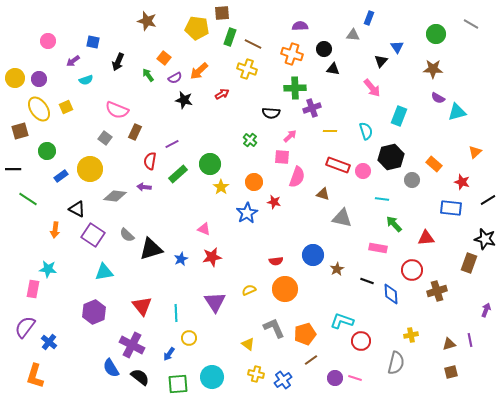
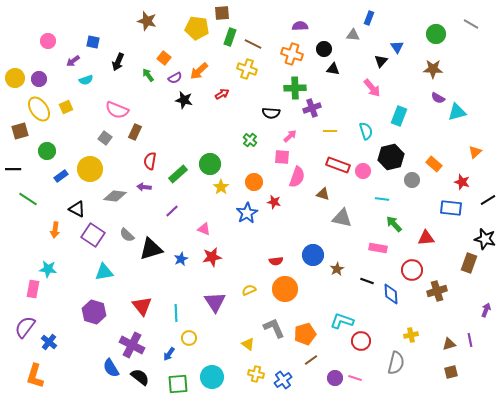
purple line at (172, 144): moved 67 px down; rotated 16 degrees counterclockwise
purple hexagon at (94, 312): rotated 20 degrees counterclockwise
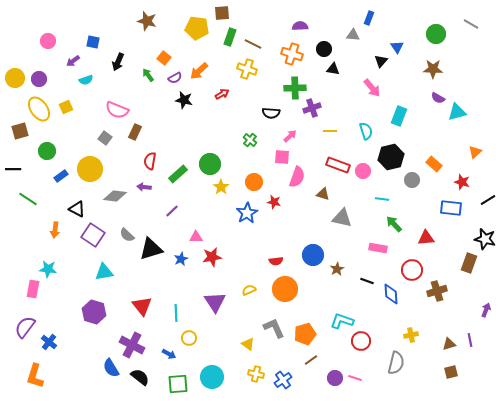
pink triangle at (204, 229): moved 8 px left, 8 px down; rotated 24 degrees counterclockwise
blue arrow at (169, 354): rotated 96 degrees counterclockwise
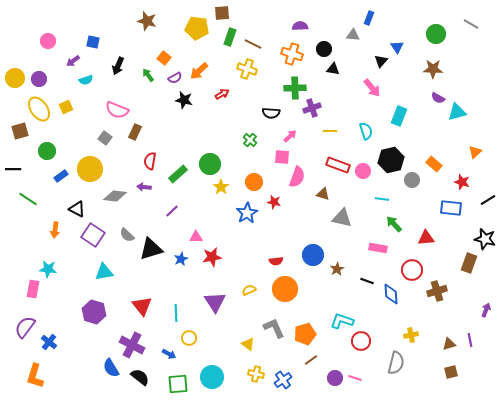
black arrow at (118, 62): moved 4 px down
black hexagon at (391, 157): moved 3 px down
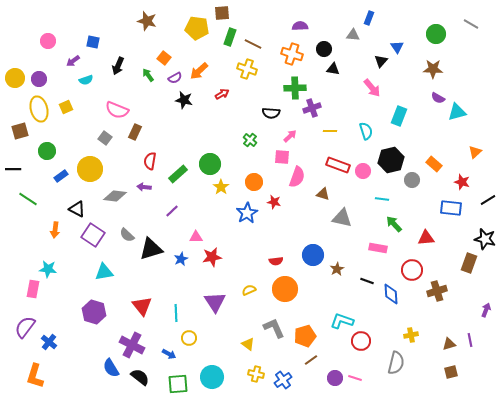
yellow ellipse at (39, 109): rotated 20 degrees clockwise
orange pentagon at (305, 334): moved 2 px down
